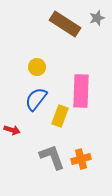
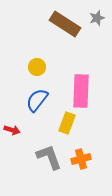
blue semicircle: moved 1 px right, 1 px down
yellow rectangle: moved 7 px right, 7 px down
gray L-shape: moved 3 px left
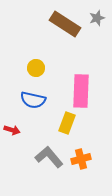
yellow circle: moved 1 px left, 1 px down
blue semicircle: moved 4 px left; rotated 115 degrees counterclockwise
gray L-shape: rotated 20 degrees counterclockwise
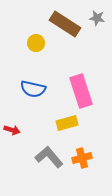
gray star: rotated 28 degrees clockwise
yellow circle: moved 25 px up
pink rectangle: rotated 20 degrees counterclockwise
blue semicircle: moved 11 px up
yellow rectangle: rotated 55 degrees clockwise
orange cross: moved 1 px right, 1 px up
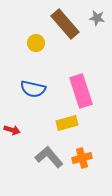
brown rectangle: rotated 16 degrees clockwise
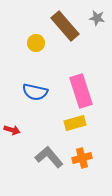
brown rectangle: moved 2 px down
blue semicircle: moved 2 px right, 3 px down
yellow rectangle: moved 8 px right
